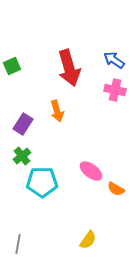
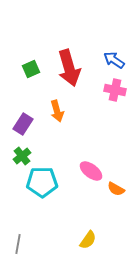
green square: moved 19 px right, 3 px down
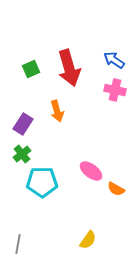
green cross: moved 2 px up
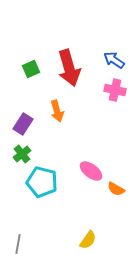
cyan pentagon: rotated 16 degrees clockwise
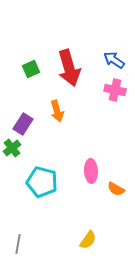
green cross: moved 10 px left, 6 px up
pink ellipse: rotated 50 degrees clockwise
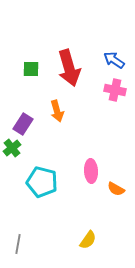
green square: rotated 24 degrees clockwise
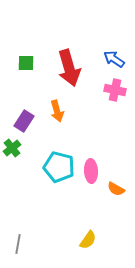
blue arrow: moved 1 px up
green square: moved 5 px left, 6 px up
purple rectangle: moved 1 px right, 3 px up
cyan pentagon: moved 17 px right, 15 px up
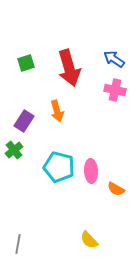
green square: rotated 18 degrees counterclockwise
green cross: moved 2 px right, 2 px down
yellow semicircle: moved 1 px right; rotated 102 degrees clockwise
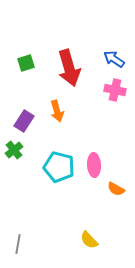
pink ellipse: moved 3 px right, 6 px up
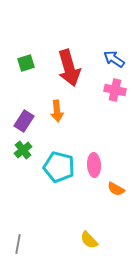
orange arrow: rotated 10 degrees clockwise
green cross: moved 9 px right
